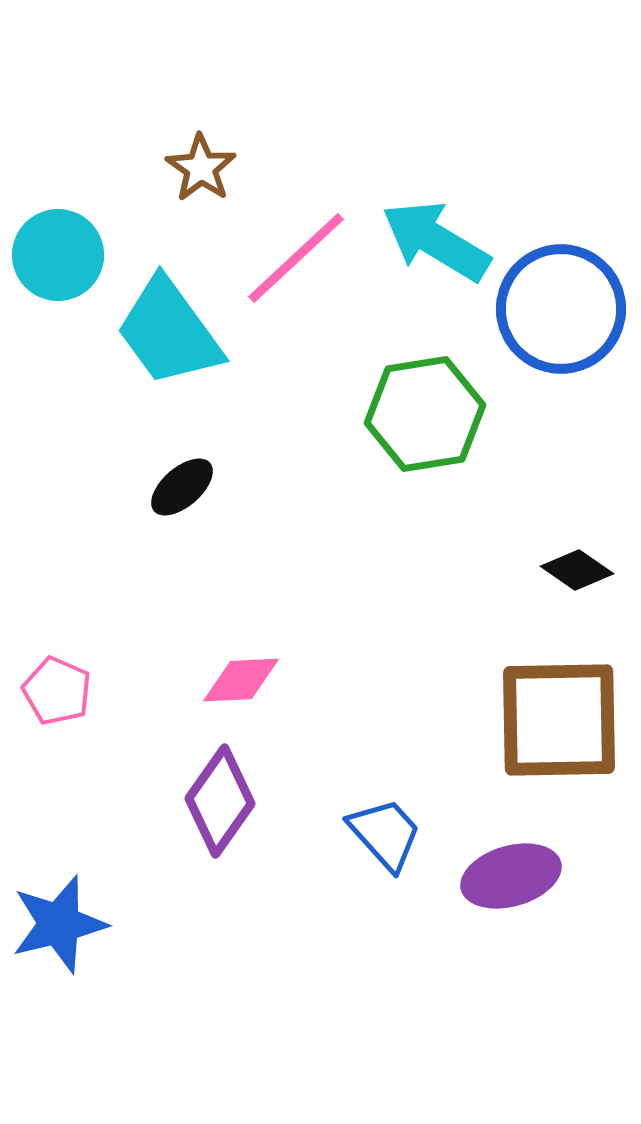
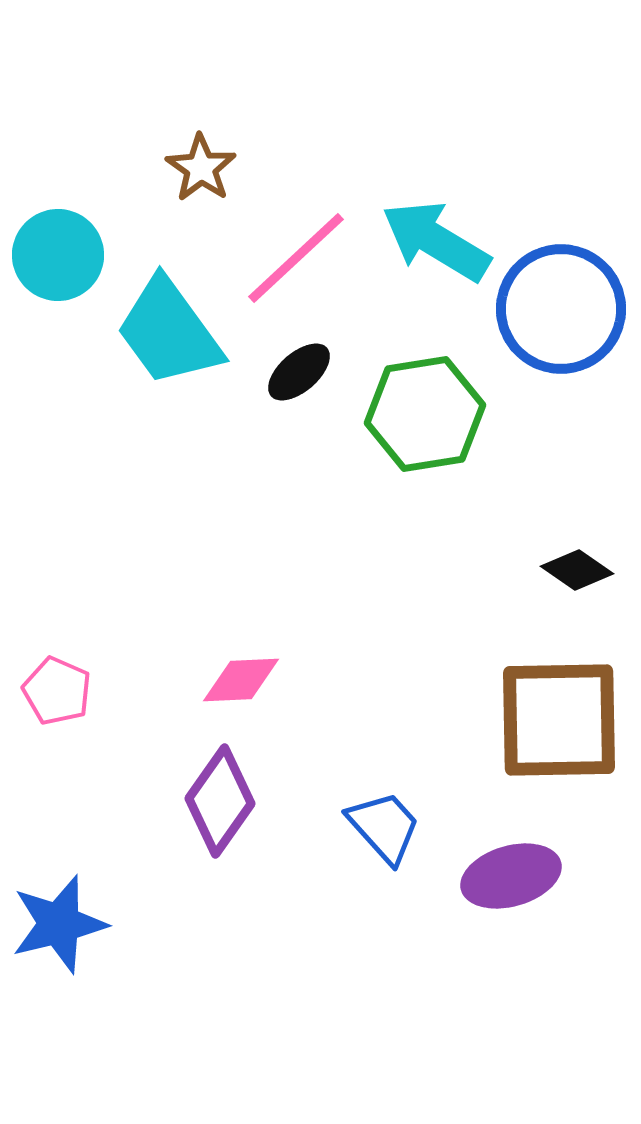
black ellipse: moved 117 px right, 115 px up
blue trapezoid: moved 1 px left, 7 px up
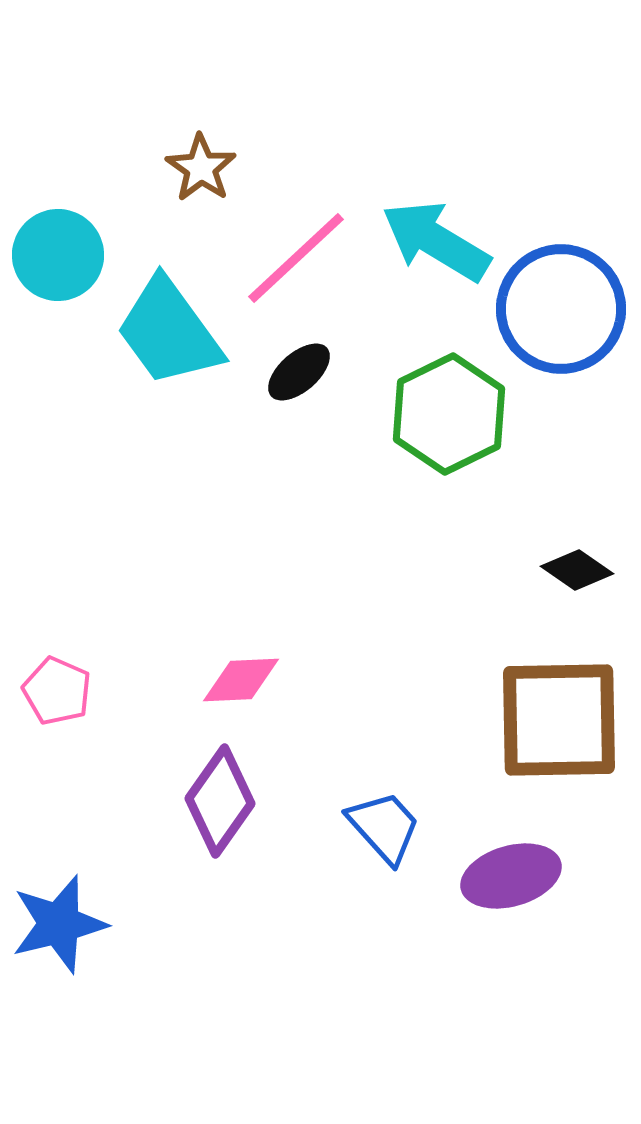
green hexagon: moved 24 px right; rotated 17 degrees counterclockwise
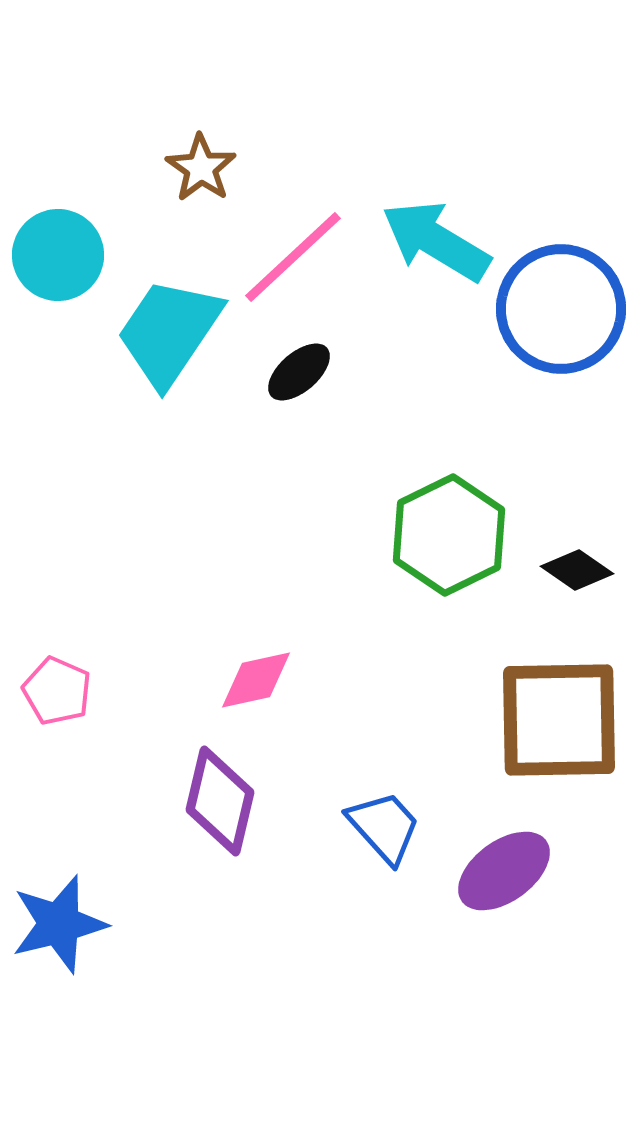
pink line: moved 3 px left, 1 px up
cyan trapezoid: rotated 70 degrees clockwise
green hexagon: moved 121 px down
pink diamond: moved 15 px right; rotated 10 degrees counterclockwise
purple diamond: rotated 22 degrees counterclockwise
purple ellipse: moved 7 px left, 5 px up; rotated 20 degrees counterclockwise
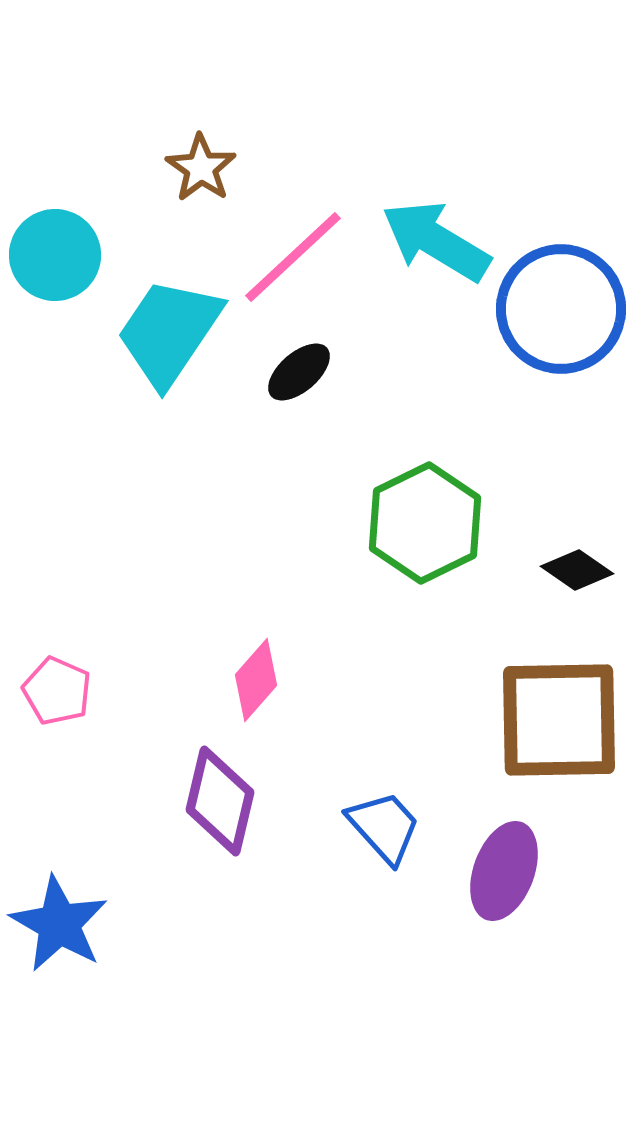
cyan circle: moved 3 px left
green hexagon: moved 24 px left, 12 px up
pink diamond: rotated 36 degrees counterclockwise
purple ellipse: rotated 34 degrees counterclockwise
blue star: rotated 28 degrees counterclockwise
